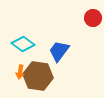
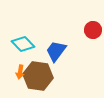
red circle: moved 12 px down
cyan diamond: rotated 10 degrees clockwise
blue trapezoid: moved 3 px left
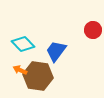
orange arrow: moved 2 px up; rotated 104 degrees clockwise
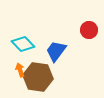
red circle: moved 4 px left
orange arrow: rotated 48 degrees clockwise
brown hexagon: moved 1 px down
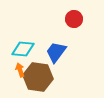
red circle: moved 15 px left, 11 px up
cyan diamond: moved 5 px down; rotated 40 degrees counterclockwise
blue trapezoid: moved 1 px down
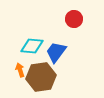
cyan diamond: moved 9 px right, 3 px up
brown hexagon: moved 3 px right; rotated 16 degrees counterclockwise
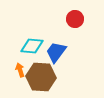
red circle: moved 1 px right
brown hexagon: rotated 12 degrees clockwise
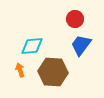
cyan diamond: rotated 10 degrees counterclockwise
blue trapezoid: moved 25 px right, 7 px up
brown hexagon: moved 12 px right, 5 px up
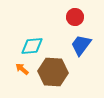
red circle: moved 2 px up
orange arrow: moved 2 px right, 1 px up; rotated 32 degrees counterclockwise
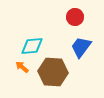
blue trapezoid: moved 2 px down
orange arrow: moved 2 px up
